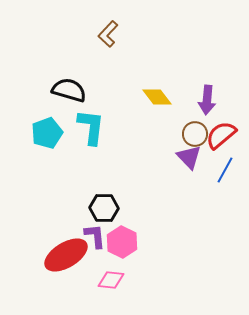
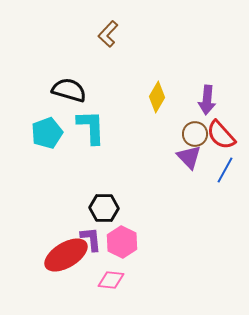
yellow diamond: rotated 68 degrees clockwise
cyan L-shape: rotated 9 degrees counterclockwise
red semicircle: rotated 92 degrees counterclockwise
purple L-shape: moved 4 px left, 3 px down
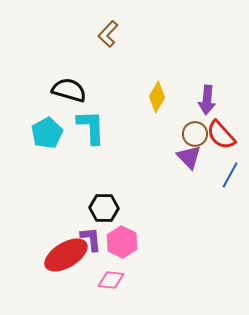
cyan pentagon: rotated 8 degrees counterclockwise
blue line: moved 5 px right, 5 px down
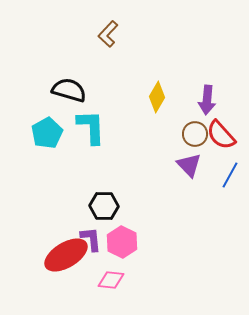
purple triangle: moved 8 px down
black hexagon: moved 2 px up
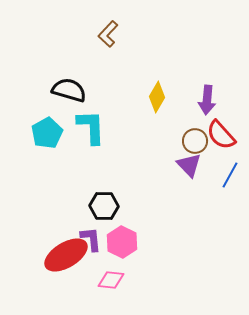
brown circle: moved 7 px down
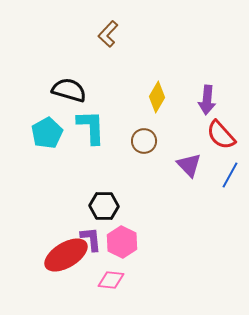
brown circle: moved 51 px left
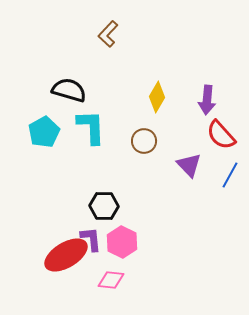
cyan pentagon: moved 3 px left, 1 px up
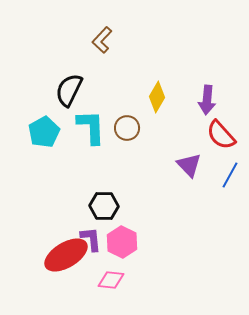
brown L-shape: moved 6 px left, 6 px down
black semicircle: rotated 80 degrees counterclockwise
brown circle: moved 17 px left, 13 px up
